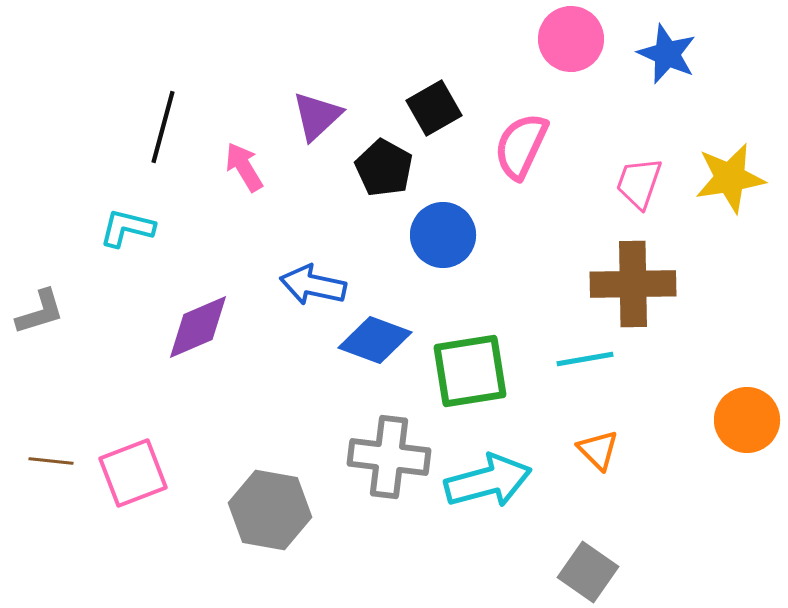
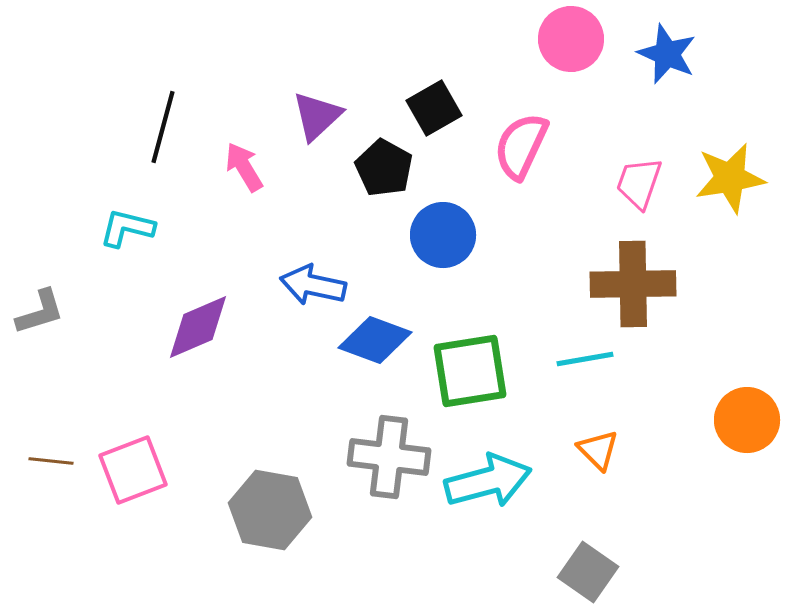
pink square: moved 3 px up
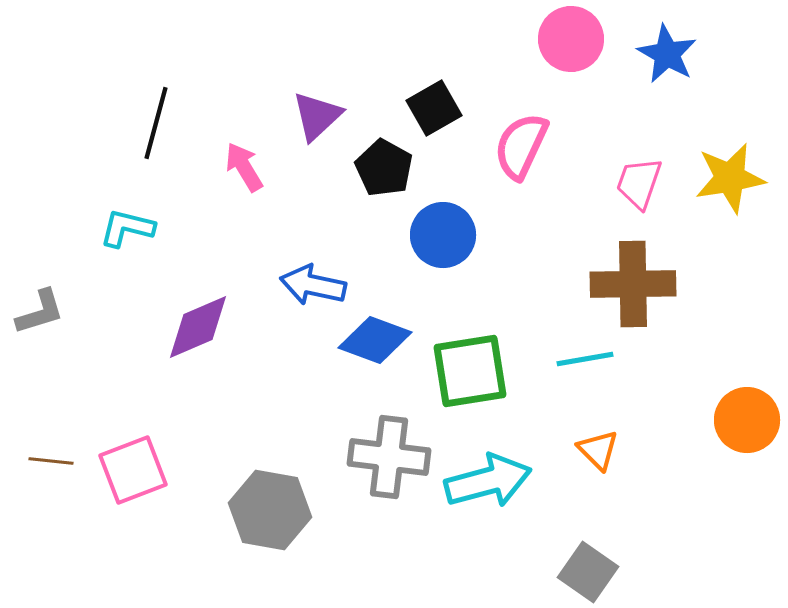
blue star: rotated 6 degrees clockwise
black line: moved 7 px left, 4 px up
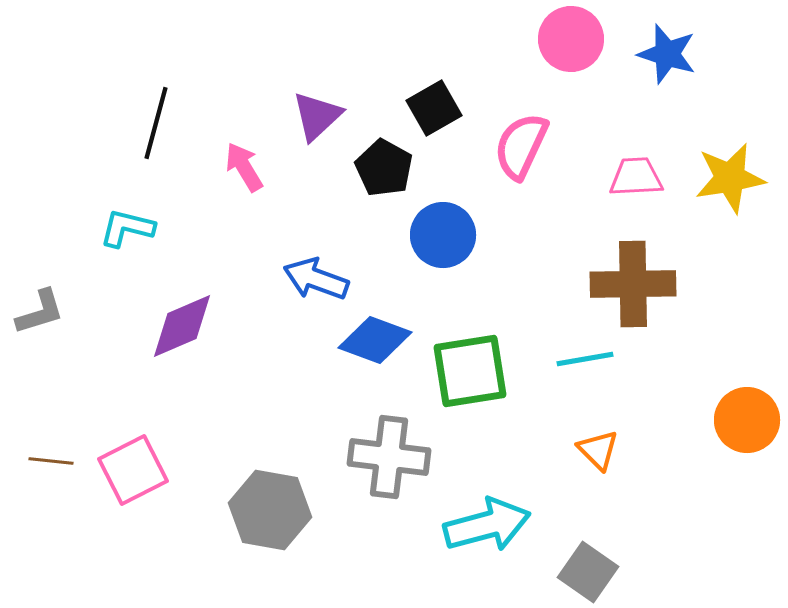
blue star: rotated 12 degrees counterclockwise
pink trapezoid: moved 3 px left, 6 px up; rotated 68 degrees clockwise
blue arrow: moved 3 px right, 6 px up; rotated 8 degrees clockwise
purple diamond: moved 16 px left, 1 px up
pink square: rotated 6 degrees counterclockwise
cyan arrow: moved 1 px left, 44 px down
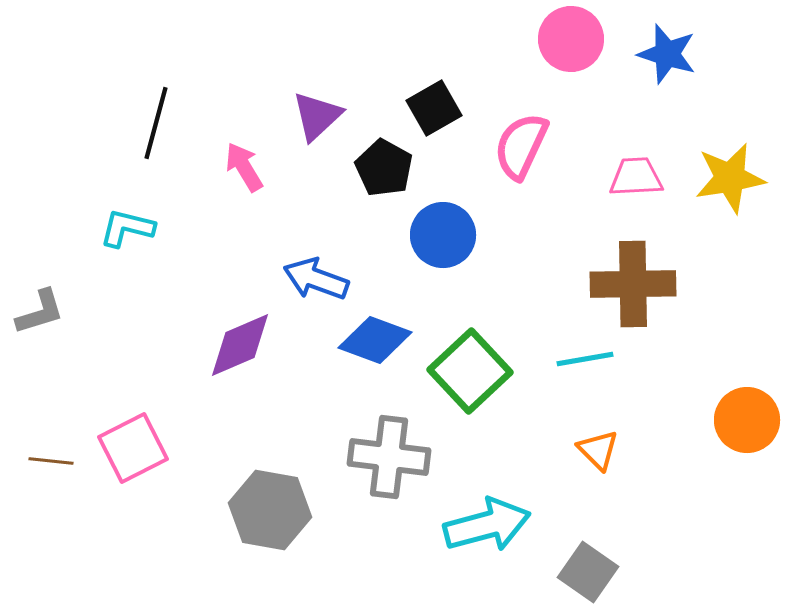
purple diamond: moved 58 px right, 19 px down
green square: rotated 34 degrees counterclockwise
pink square: moved 22 px up
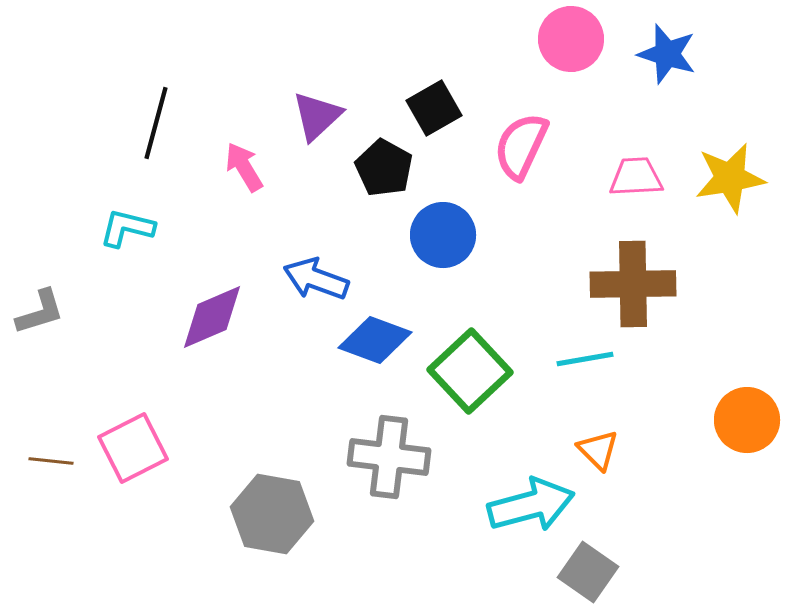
purple diamond: moved 28 px left, 28 px up
gray hexagon: moved 2 px right, 4 px down
cyan arrow: moved 44 px right, 20 px up
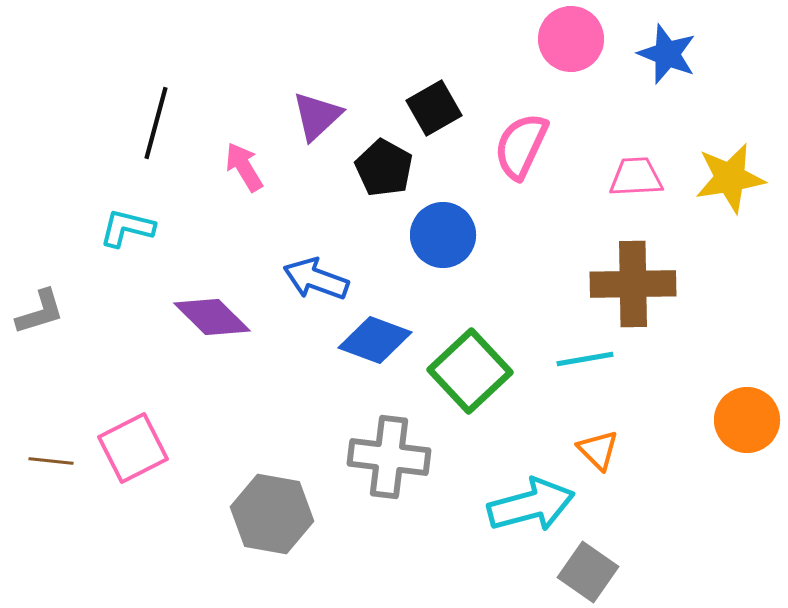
blue star: rotated 4 degrees clockwise
purple diamond: rotated 68 degrees clockwise
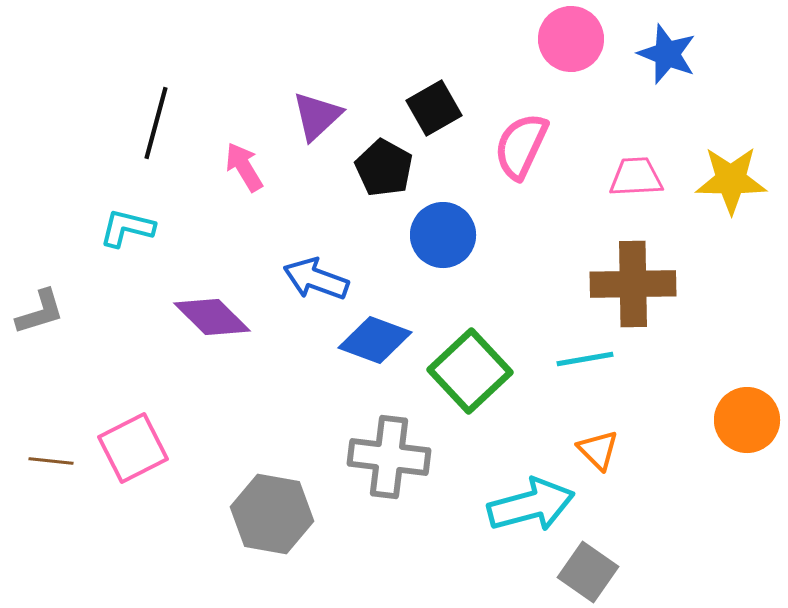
yellow star: moved 1 px right, 2 px down; rotated 10 degrees clockwise
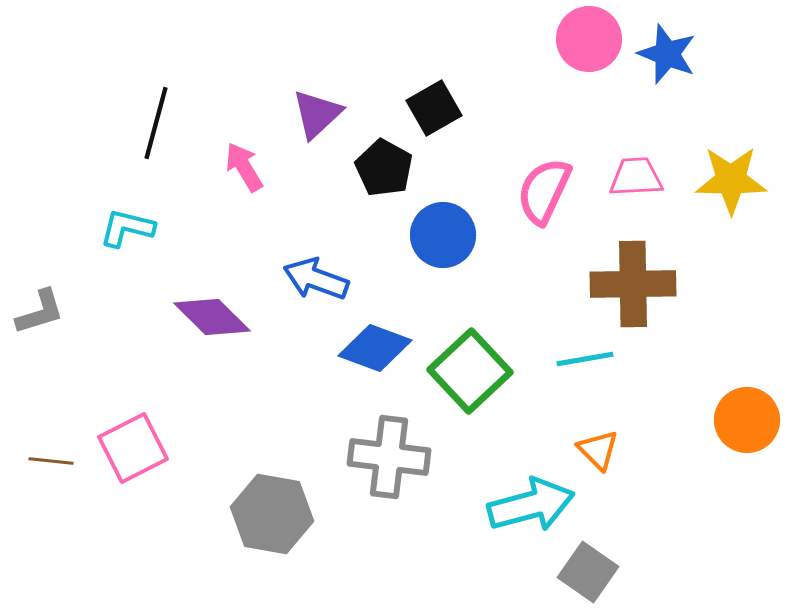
pink circle: moved 18 px right
purple triangle: moved 2 px up
pink semicircle: moved 23 px right, 45 px down
blue diamond: moved 8 px down
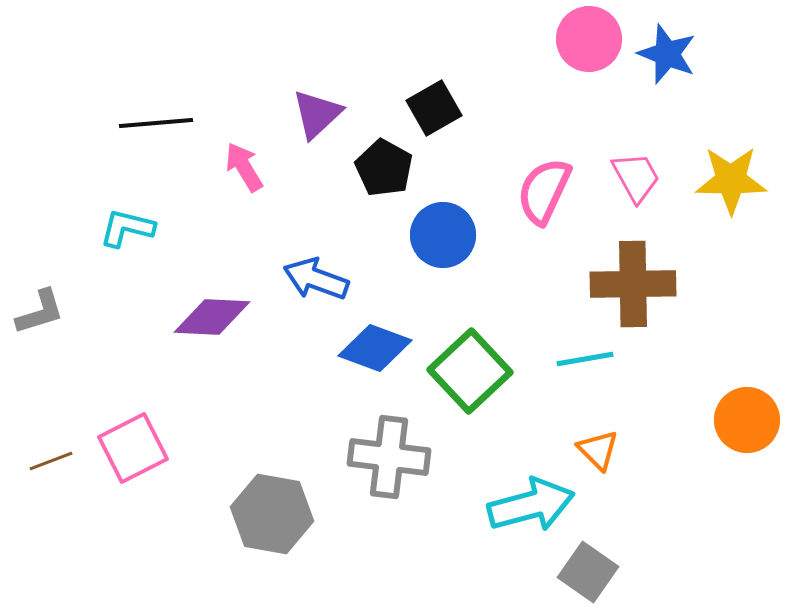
black line: rotated 70 degrees clockwise
pink trapezoid: rotated 64 degrees clockwise
purple diamond: rotated 42 degrees counterclockwise
brown line: rotated 27 degrees counterclockwise
